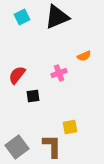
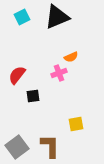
orange semicircle: moved 13 px left, 1 px down
yellow square: moved 6 px right, 3 px up
brown L-shape: moved 2 px left
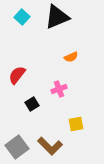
cyan square: rotated 21 degrees counterclockwise
pink cross: moved 16 px down
black square: moved 1 px left, 8 px down; rotated 24 degrees counterclockwise
brown L-shape: rotated 135 degrees clockwise
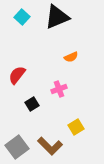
yellow square: moved 3 px down; rotated 21 degrees counterclockwise
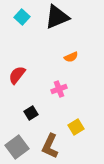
black square: moved 1 px left, 9 px down
brown L-shape: rotated 70 degrees clockwise
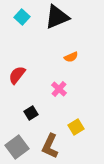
pink cross: rotated 28 degrees counterclockwise
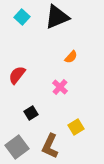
orange semicircle: rotated 24 degrees counterclockwise
pink cross: moved 1 px right, 2 px up
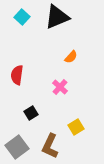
red semicircle: rotated 30 degrees counterclockwise
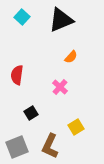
black triangle: moved 4 px right, 3 px down
gray square: rotated 15 degrees clockwise
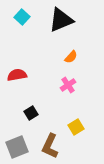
red semicircle: rotated 72 degrees clockwise
pink cross: moved 8 px right, 2 px up; rotated 14 degrees clockwise
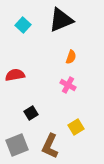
cyan square: moved 1 px right, 8 px down
orange semicircle: rotated 24 degrees counterclockwise
red semicircle: moved 2 px left
pink cross: rotated 28 degrees counterclockwise
gray square: moved 2 px up
